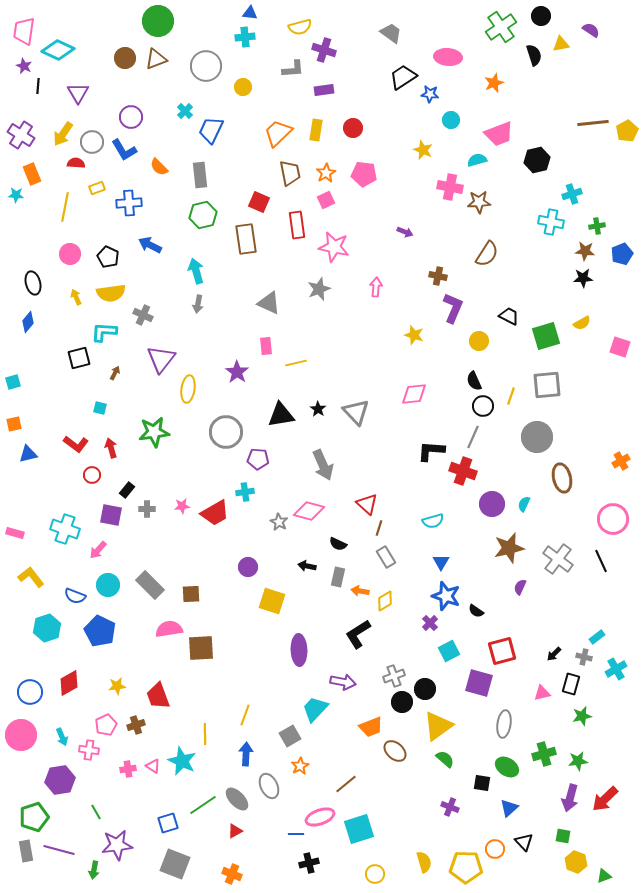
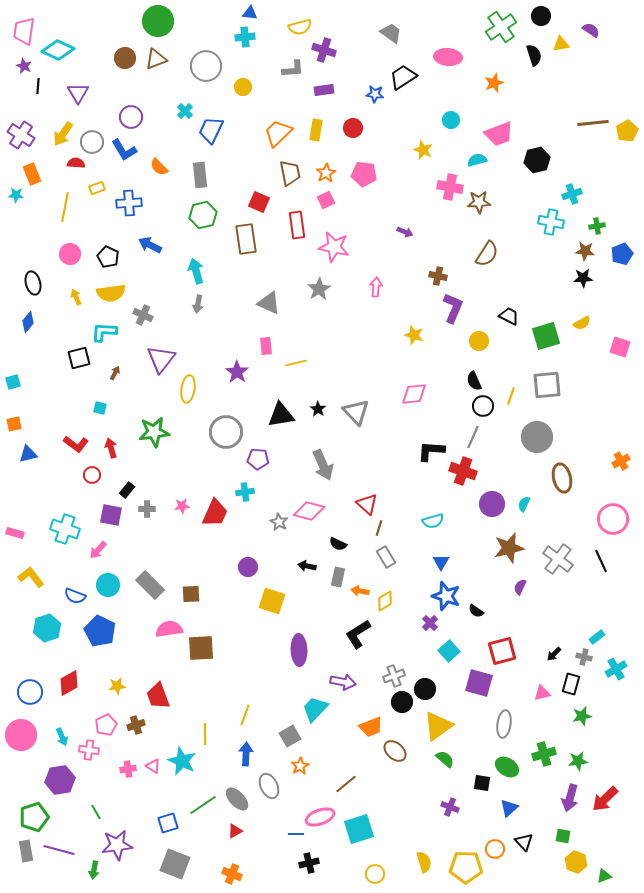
blue star at (430, 94): moved 55 px left
gray star at (319, 289): rotated 10 degrees counterclockwise
red trapezoid at (215, 513): rotated 36 degrees counterclockwise
cyan square at (449, 651): rotated 15 degrees counterclockwise
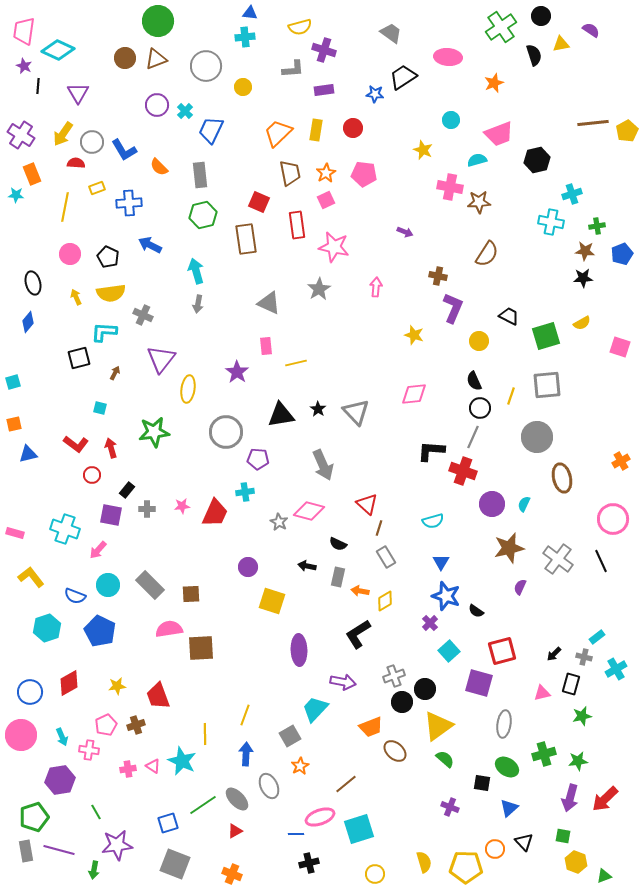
purple circle at (131, 117): moved 26 px right, 12 px up
black circle at (483, 406): moved 3 px left, 2 px down
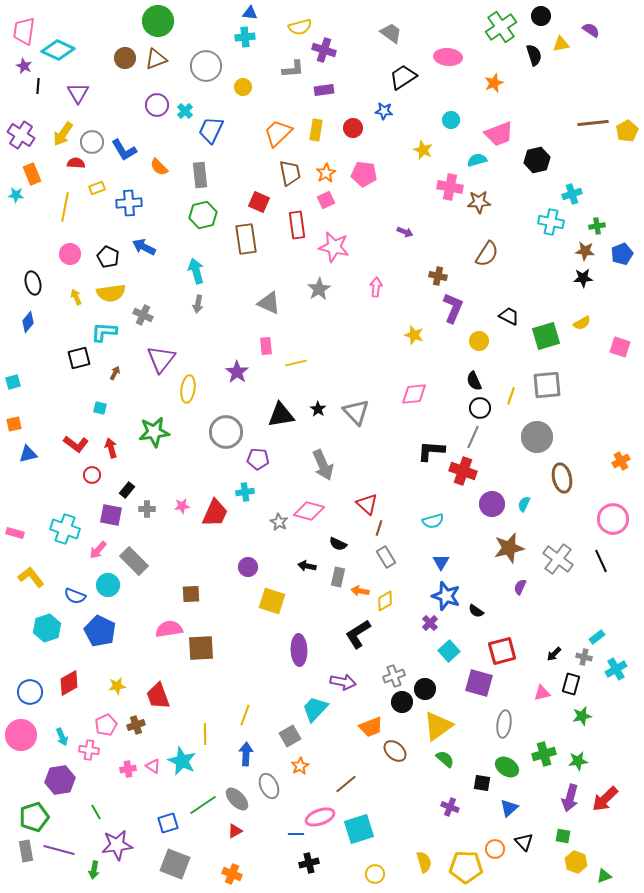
blue star at (375, 94): moved 9 px right, 17 px down
blue arrow at (150, 245): moved 6 px left, 2 px down
gray rectangle at (150, 585): moved 16 px left, 24 px up
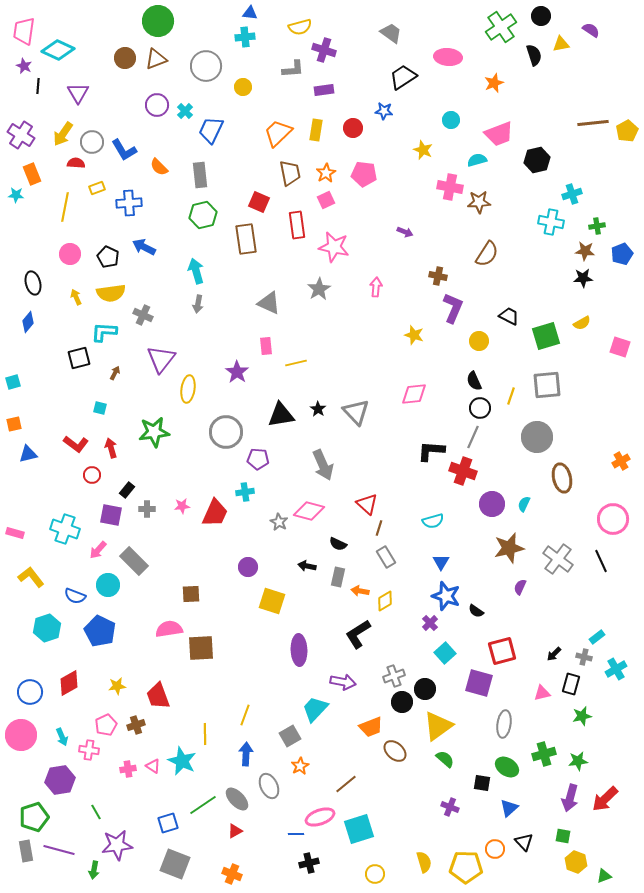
cyan square at (449, 651): moved 4 px left, 2 px down
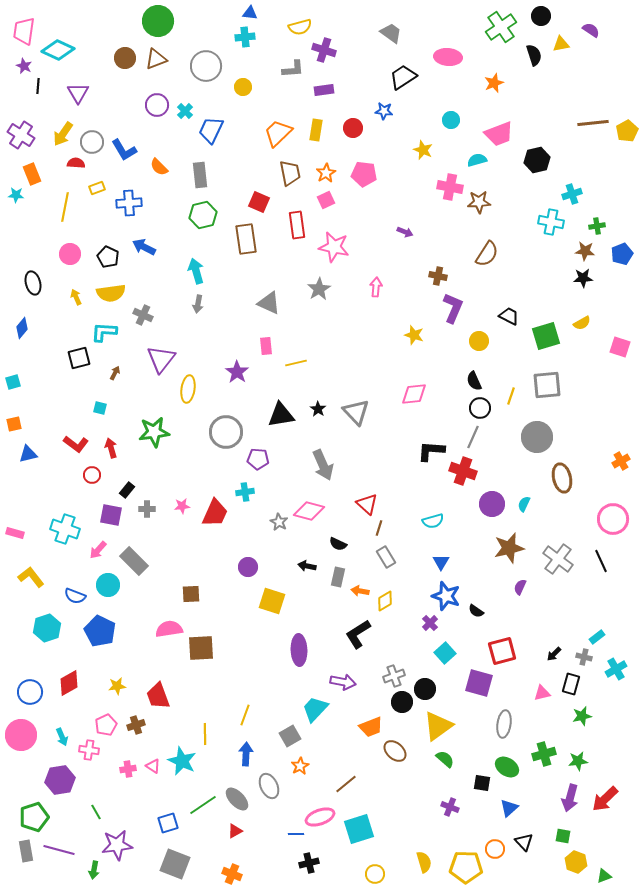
blue diamond at (28, 322): moved 6 px left, 6 px down
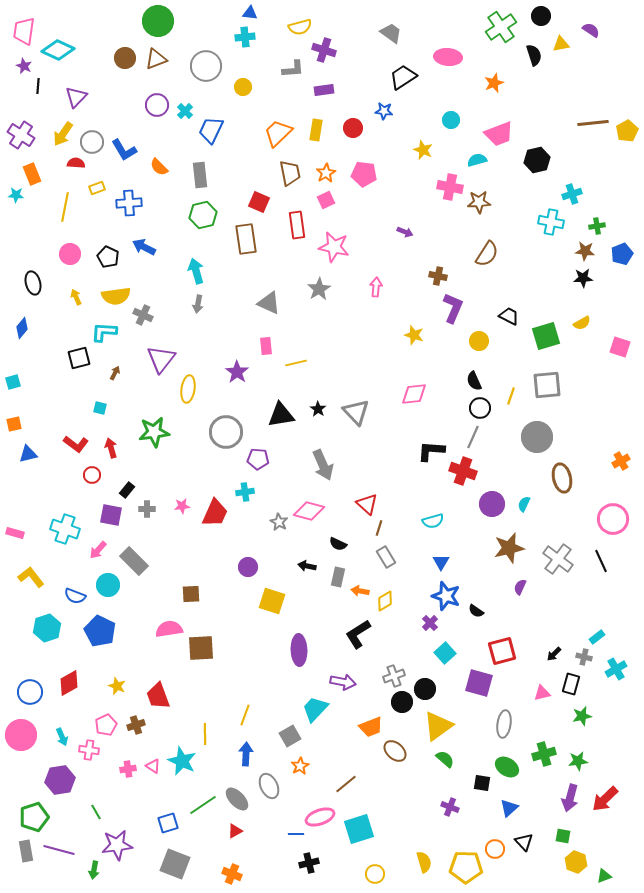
purple triangle at (78, 93): moved 2 px left, 4 px down; rotated 15 degrees clockwise
yellow semicircle at (111, 293): moved 5 px right, 3 px down
yellow star at (117, 686): rotated 30 degrees clockwise
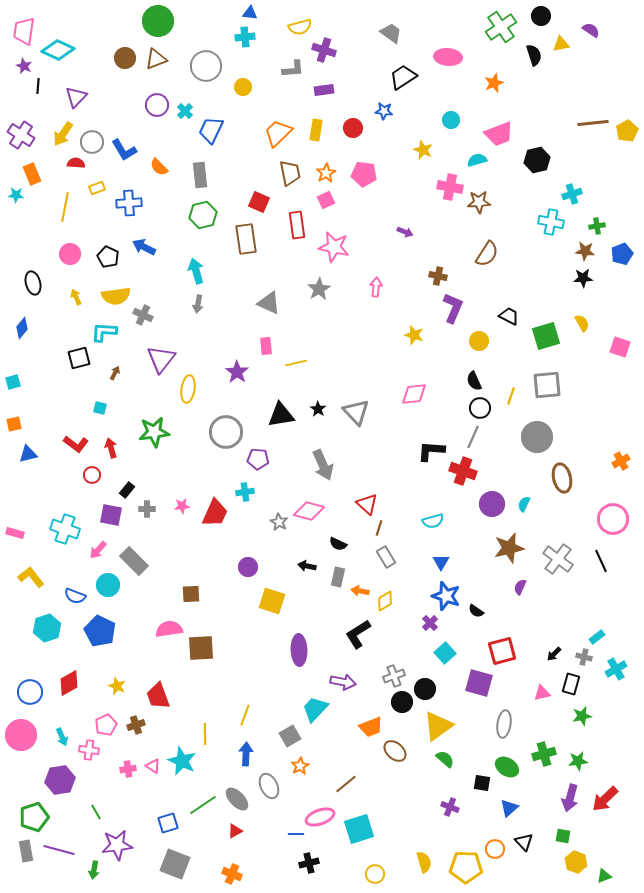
yellow semicircle at (582, 323): rotated 90 degrees counterclockwise
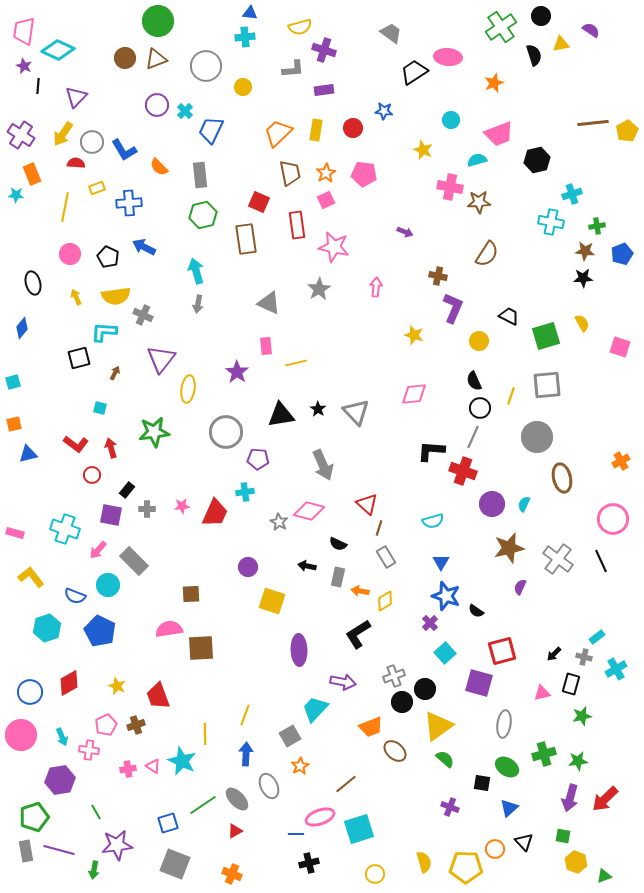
black trapezoid at (403, 77): moved 11 px right, 5 px up
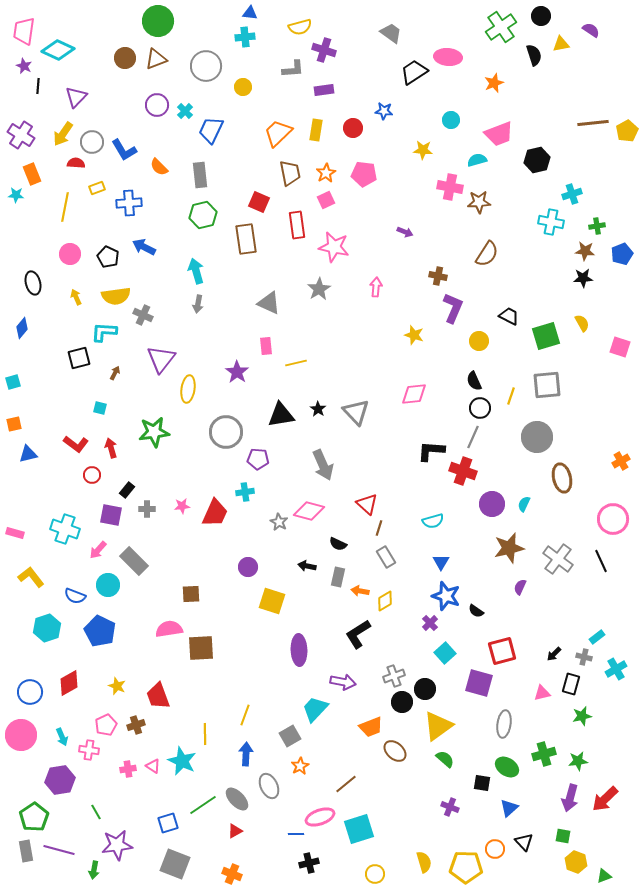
yellow star at (423, 150): rotated 18 degrees counterclockwise
green pentagon at (34, 817): rotated 16 degrees counterclockwise
